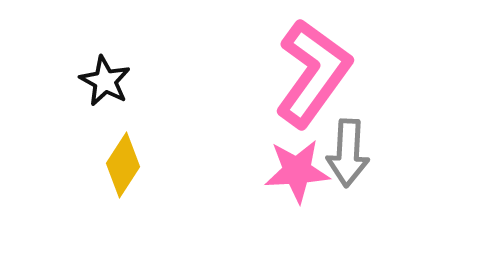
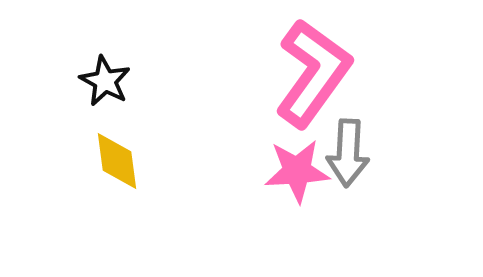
yellow diamond: moved 6 px left, 4 px up; rotated 40 degrees counterclockwise
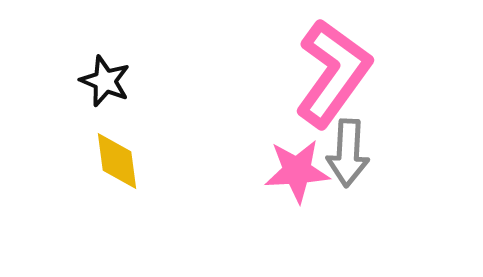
pink L-shape: moved 20 px right
black star: rotated 6 degrees counterclockwise
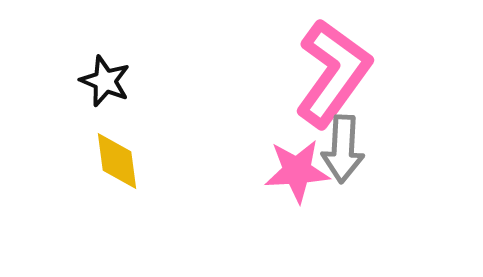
gray arrow: moved 5 px left, 4 px up
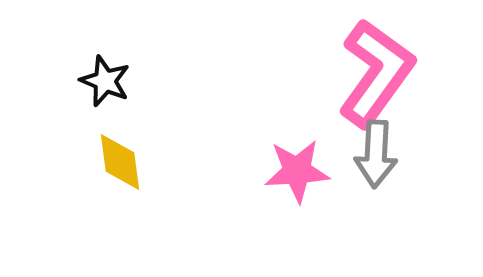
pink L-shape: moved 43 px right
gray arrow: moved 33 px right, 5 px down
yellow diamond: moved 3 px right, 1 px down
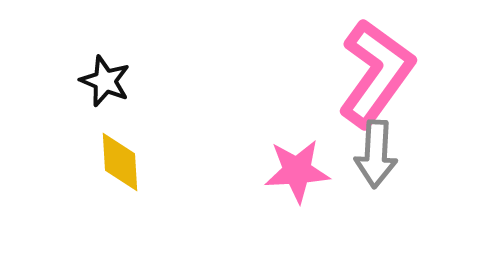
yellow diamond: rotated 4 degrees clockwise
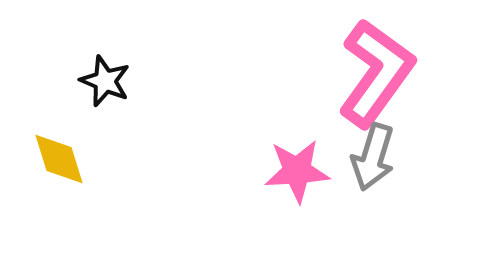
gray arrow: moved 3 px left, 3 px down; rotated 14 degrees clockwise
yellow diamond: moved 61 px left, 3 px up; rotated 14 degrees counterclockwise
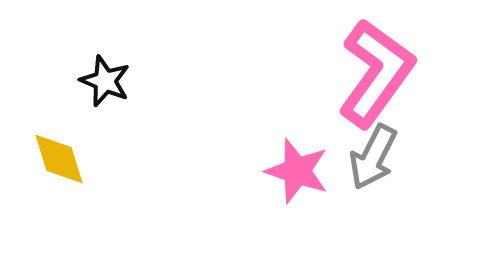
gray arrow: rotated 10 degrees clockwise
pink star: rotated 22 degrees clockwise
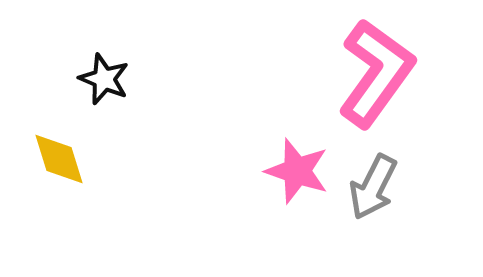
black star: moved 1 px left, 2 px up
gray arrow: moved 30 px down
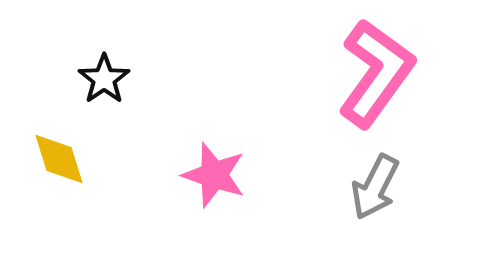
black star: rotated 15 degrees clockwise
pink star: moved 83 px left, 4 px down
gray arrow: moved 2 px right
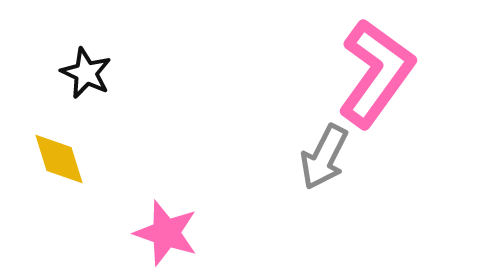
black star: moved 18 px left, 6 px up; rotated 12 degrees counterclockwise
pink star: moved 48 px left, 58 px down
gray arrow: moved 51 px left, 30 px up
